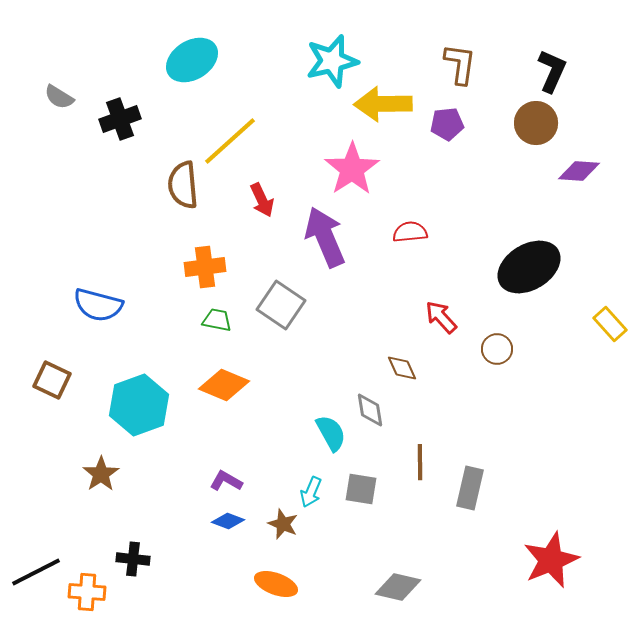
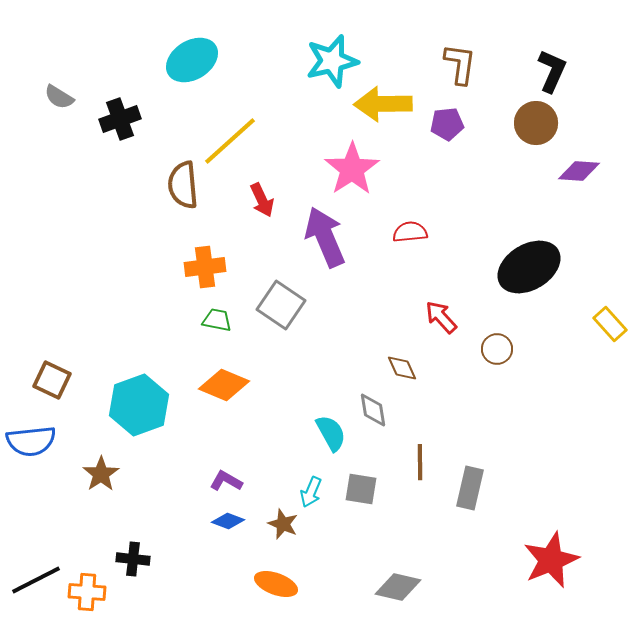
blue semicircle at (98, 305): moved 67 px left, 136 px down; rotated 21 degrees counterclockwise
gray diamond at (370, 410): moved 3 px right
black line at (36, 572): moved 8 px down
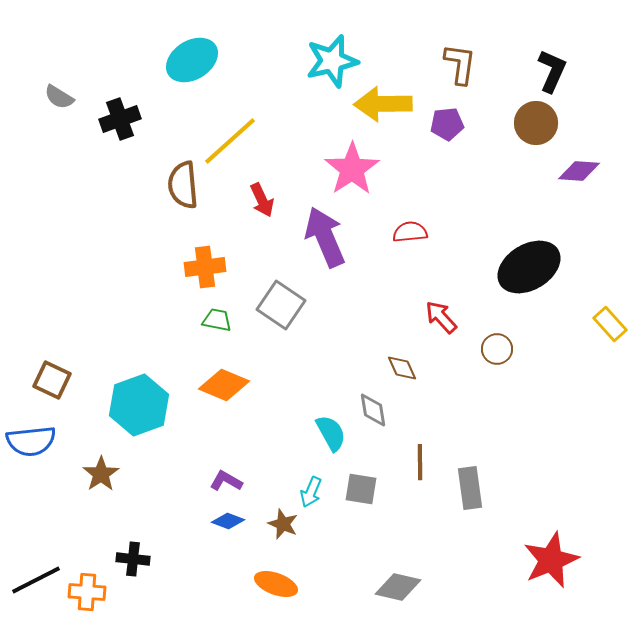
gray rectangle at (470, 488): rotated 21 degrees counterclockwise
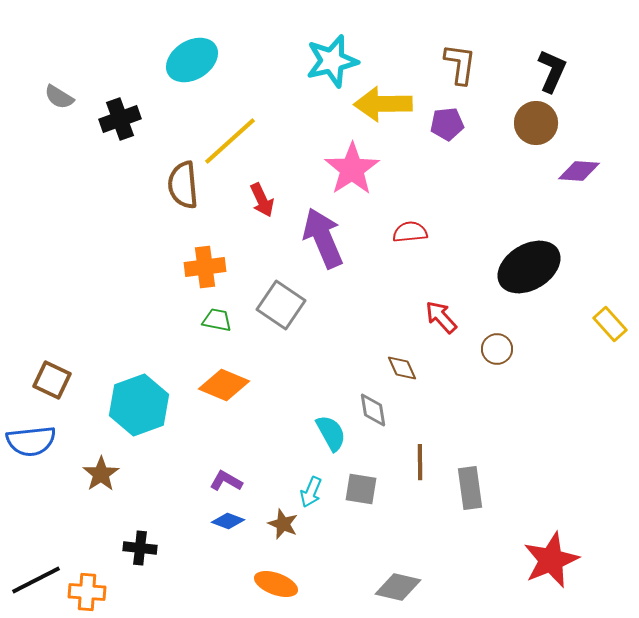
purple arrow at (325, 237): moved 2 px left, 1 px down
black cross at (133, 559): moved 7 px right, 11 px up
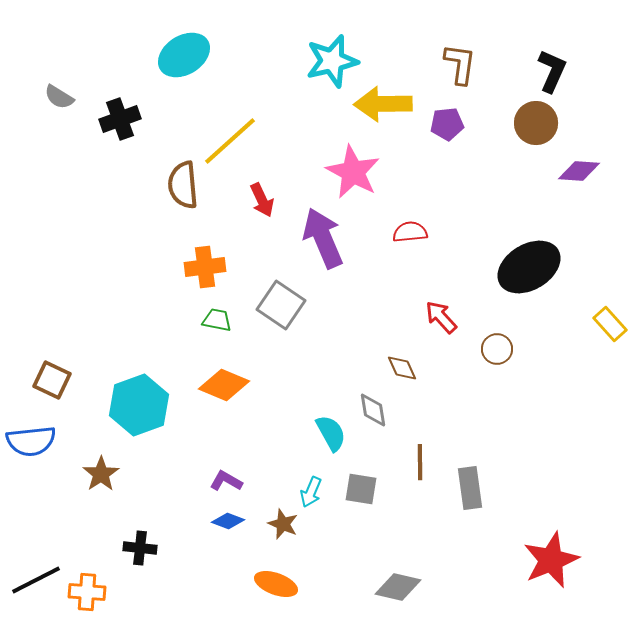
cyan ellipse at (192, 60): moved 8 px left, 5 px up
pink star at (352, 169): moved 1 px right, 3 px down; rotated 10 degrees counterclockwise
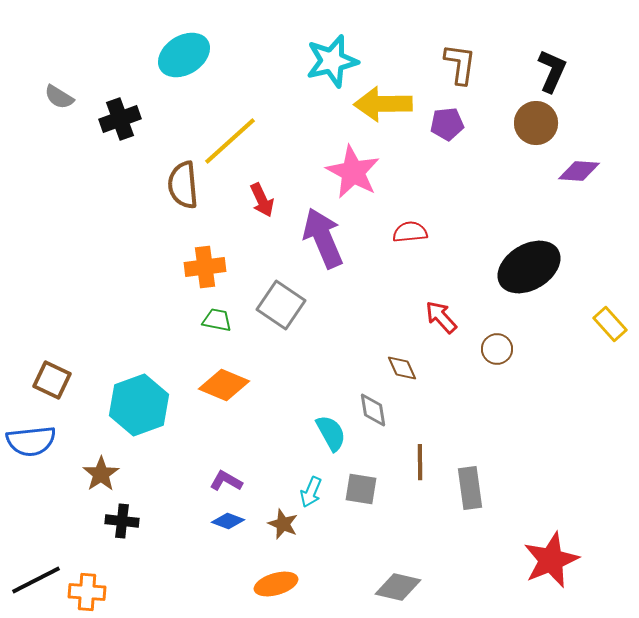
black cross at (140, 548): moved 18 px left, 27 px up
orange ellipse at (276, 584): rotated 36 degrees counterclockwise
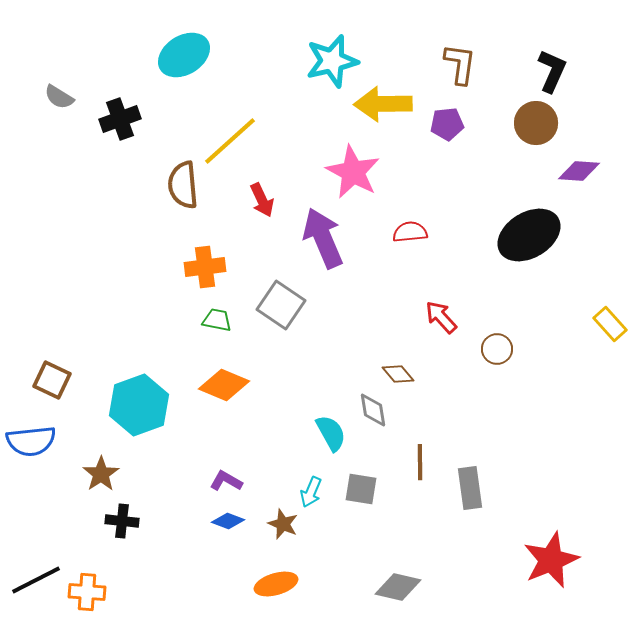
black ellipse at (529, 267): moved 32 px up
brown diamond at (402, 368): moved 4 px left, 6 px down; rotated 16 degrees counterclockwise
